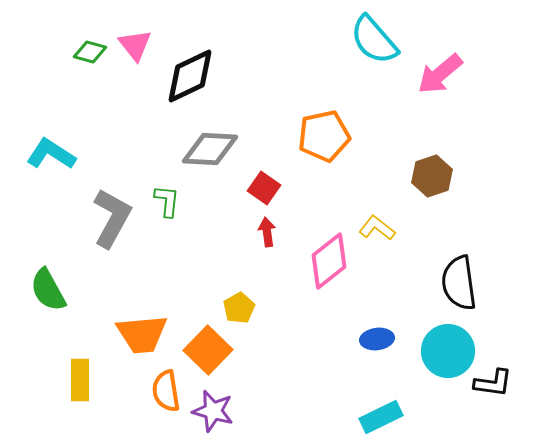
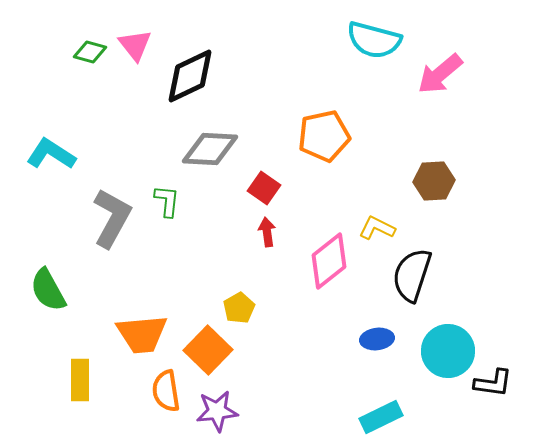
cyan semicircle: rotated 34 degrees counterclockwise
brown hexagon: moved 2 px right, 5 px down; rotated 15 degrees clockwise
yellow L-shape: rotated 12 degrees counterclockwise
black semicircle: moved 47 px left, 8 px up; rotated 26 degrees clockwise
purple star: moved 4 px right; rotated 21 degrees counterclockwise
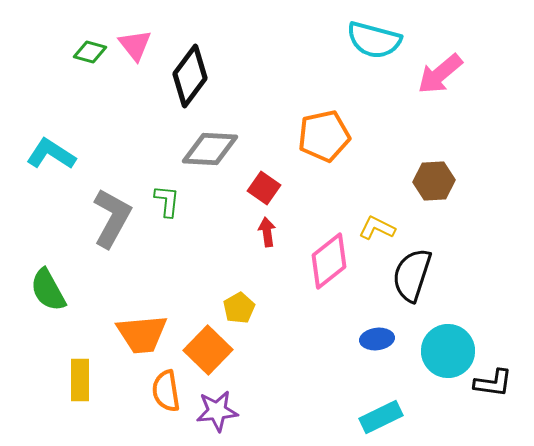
black diamond: rotated 28 degrees counterclockwise
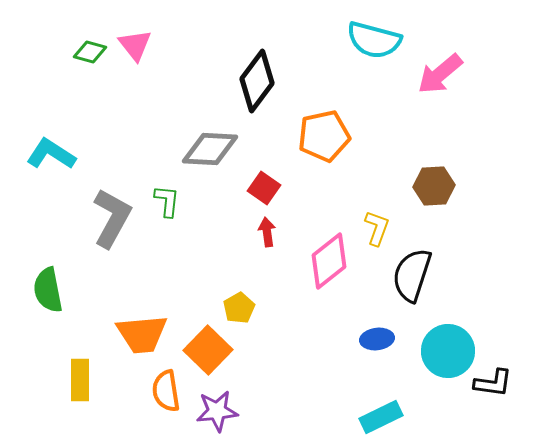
black diamond: moved 67 px right, 5 px down
brown hexagon: moved 5 px down
yellow L-shape: rotated 84 degrees clockwise
green semicircle: rotated 18 degrees clockwise
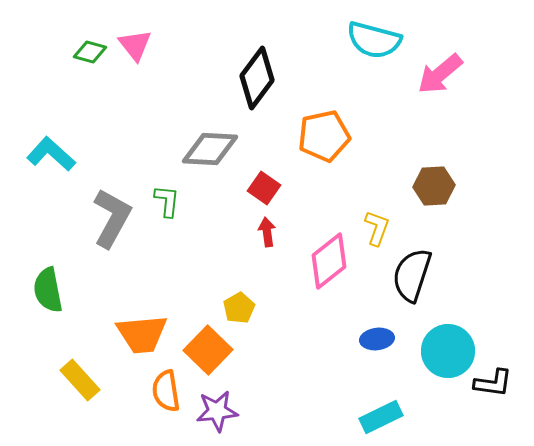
black diamond: moved 3 px up
cyan L-shape: rotated 9 degrees clockwise
yellow rectangle: rotated 42 degrees counterclockwise
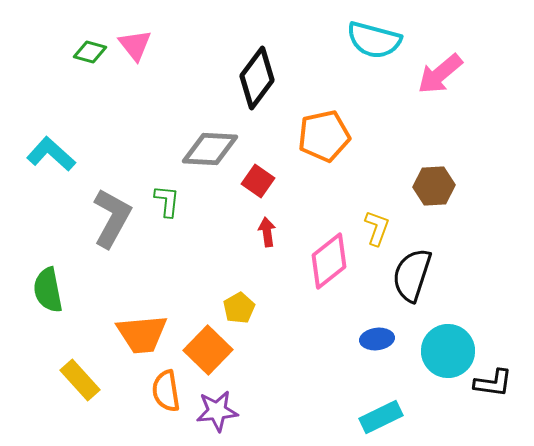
red square: moved 6 px left, 7 px up
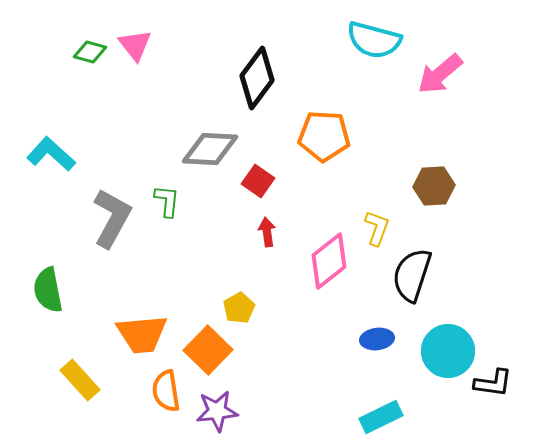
orange pentagon: rotated 15 degrees clockwise
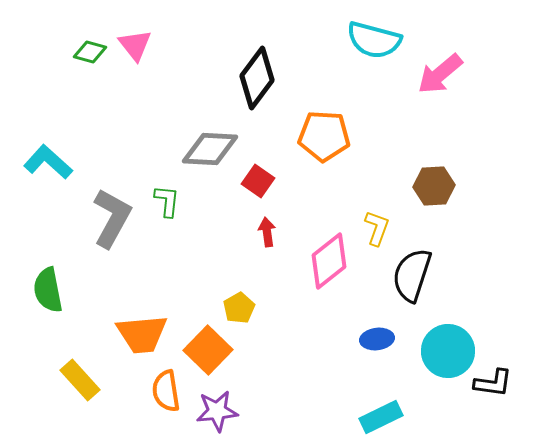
cyan L-shape: moved 3 px left, 8 px down
